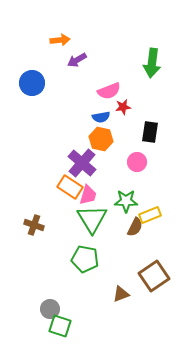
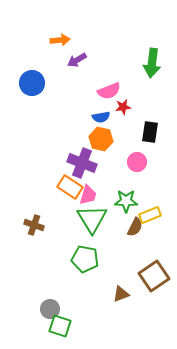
purple cross: rotated 20 degrees counterclockwise
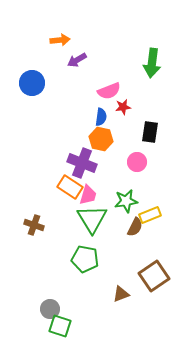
blue semicircle: rotated 72 degrees counterclockwise
green star: rotated 10 degrees counterclockwise
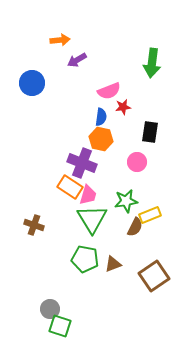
brown triangle: moved 8 px left, 30 px up
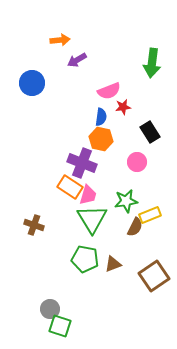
black rectangle: rotated 40 degrees counterclockwise
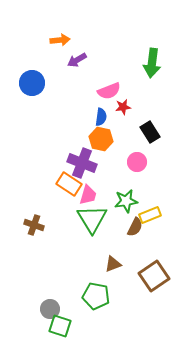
orange rectangle: moved 1 px left, 3 px up
green pentagon: moved 11 px right, 37 px down
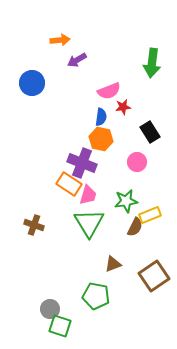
green triangle: moved 3 px left, 4 px down
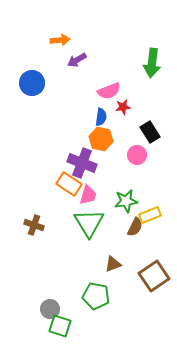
pink circle: moved 7 px up
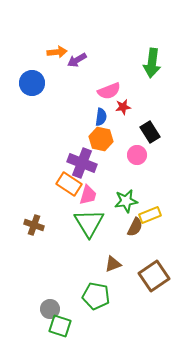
orange arrow: moved 3 px left, 12 px down
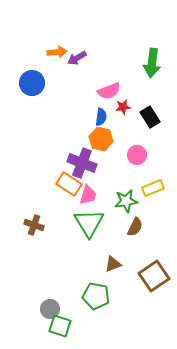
purple arrow: moved 2 px up
black rectangle: moved 15 px up
yellow rectangle: moved 3 px right, 27 px up
